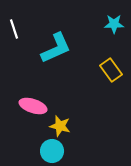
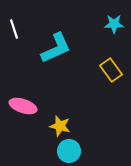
pink ellipse: moved 10 px left
cyan circle: moved 17 px right
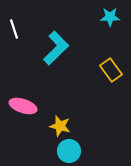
cyan star: moved 4 px left, 7 px up
cyan L-shape: rotated 20 degrees counterclockwise
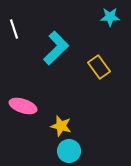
yellow rectangle: moved 12 px left, 3 px up
yellow star: moved 1 px right
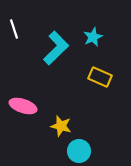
cyan star: moved 17 px left, 20 px down; rotated 24 degrees counterclockwise
yellow rectangle: moved 1 px right, 10 px down; rotated 30 degrees counterclockwise
cyan circle: moved 10 px right
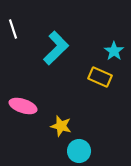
white line: moved 1 px left
cyan star: moved 21 px right, 14 px down; rotated 12 degrees counterclockwise
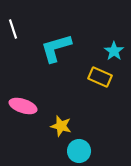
cyan L-shape: rotated 152 degrees counterclockwise
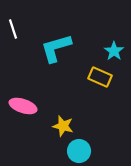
yellow star: moved 2 px right
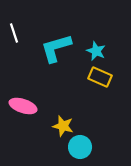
white line: moved 1 px right, 4 px down
cyan star: moved 18 px left; rotated 12 degrees counterclockwise
cyan circle: moved 1 px right, 4 px up
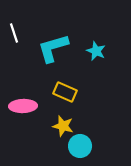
cyan L-shape: moved 3 px left
yellow rectangle: moved 35 px left, 15 px down
pink ellipse: rotated 20 degrees counterclockwise
cyan circle: moved 1 px up
